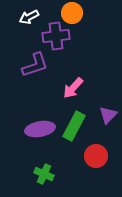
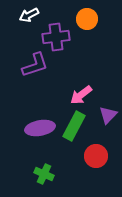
orange circle: moved 15 px right, 6 px down
white arrow: moved 2 px up
purple cross: moved 1 px down
pink arrow: moved 8 px right, 7 px down; rotated 10 degrees clockwise
purple ellipse: moved 1 px up
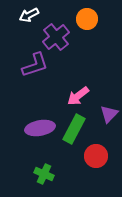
purple cross: rotated 32 degrees counterclockwise
pink arrow: moved 3 px left, 1 px down
purple triangle: moved 1 px right, 1 px up
green rectangle: moved 3 px down
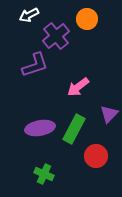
purple cross: moved 1 px up
pink arrow: moved 9 px up
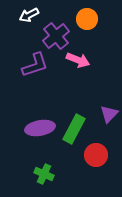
pink arrow: moved 27 px up; rotated 120 degrees counterclockwise
red circle: moved 1 px up
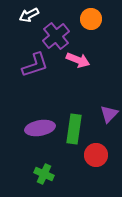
orange circle: moved 4 px right
green rectangle: rotated 20 degrees counterclockwise
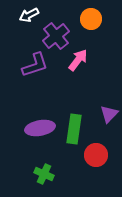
pink arrow: rotated 75 degrees counterclockwise
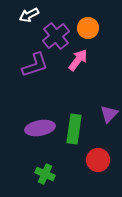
orange circle: moved 3 px left, 9 px down
red circle: moved 2 px right, 5 px down
green cross: moved 1 px right
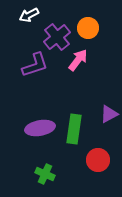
purple cross: moved 1 px right, 1 px down
purple triangle: rotated 18 degrees clockwise
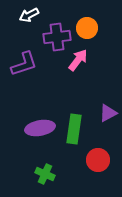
orange circle: moved 1 px left
purple cross: rotated 32 degrees clockwise
purple L-shape: moved 11 px left, 1 px up
purple triangle: moved 1 px left, 1 px up
